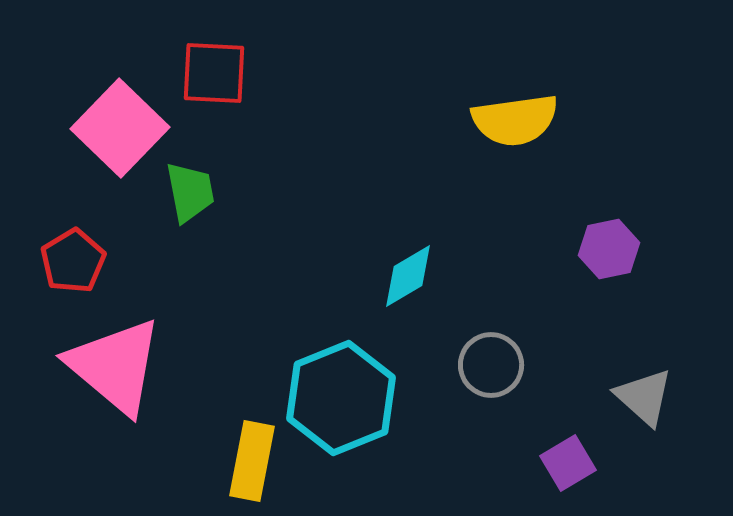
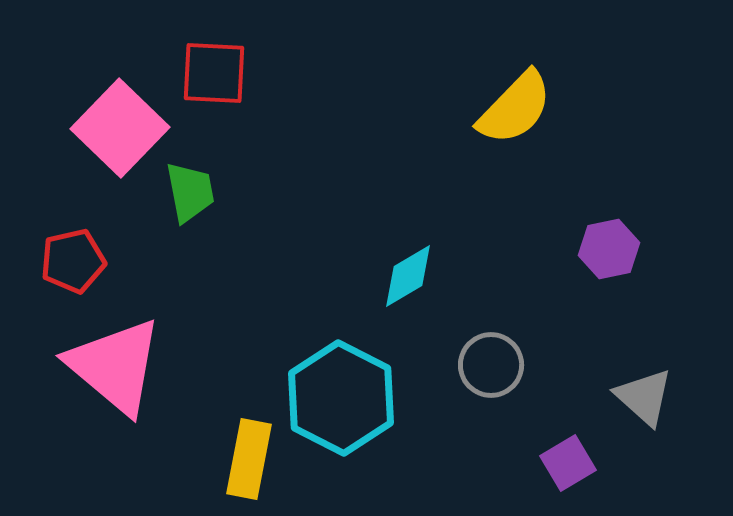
yellow semicircle: moved 12 px up; rotated 38 degrees counterclockwise
red pentagon: rotated 18 degrees clockwise
cyan hexagon: rotated 11 degrees counterclockwise
yellow rectangle: moved 3 px left, 2 px up
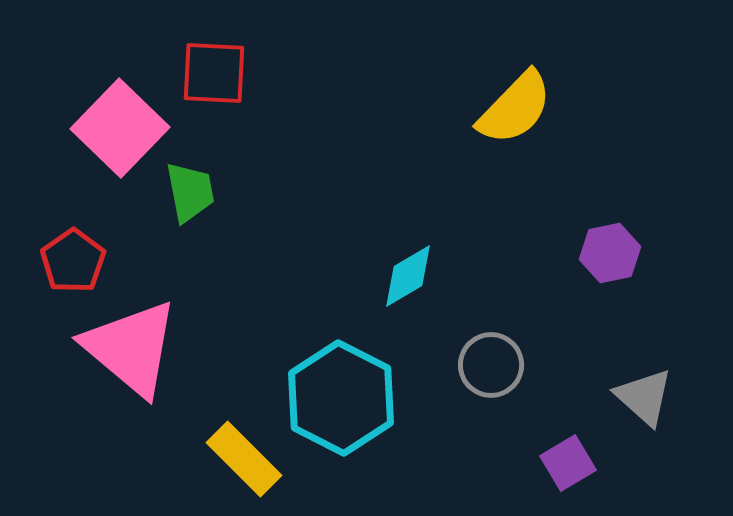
purple hexagon: moved 1 px right, 4 px down
red pentagon: rotated 22 degrees counterclockwise
pink triangle: moved 16 px right, 18 px up
yellow rectangle: moved 5 px left; rotated 56 degrees counterclockwise
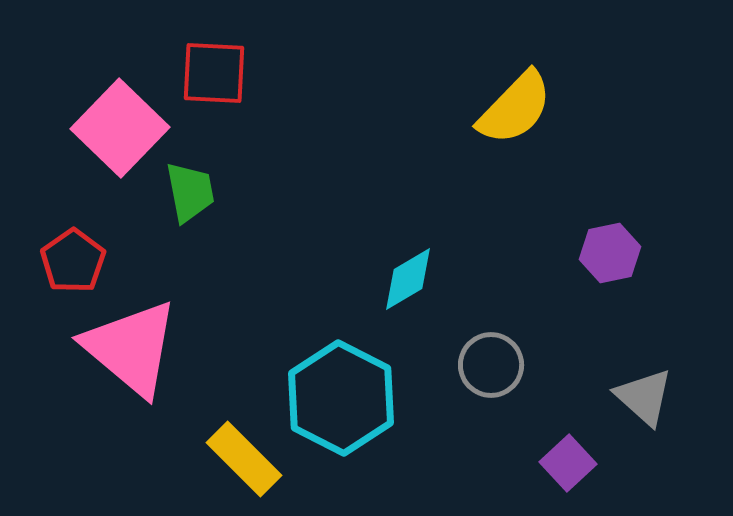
cyan diamond: moved 3 px down
purple square: rotated 12 degrees counterclockwise
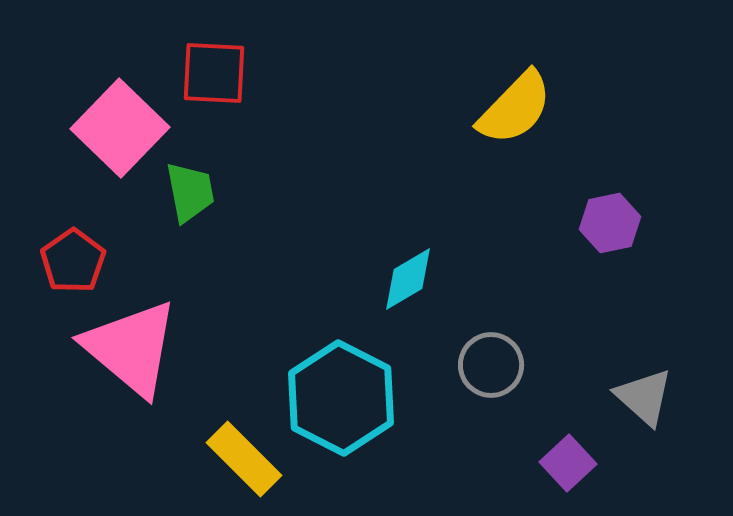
purple hexagon: moved 30 px up
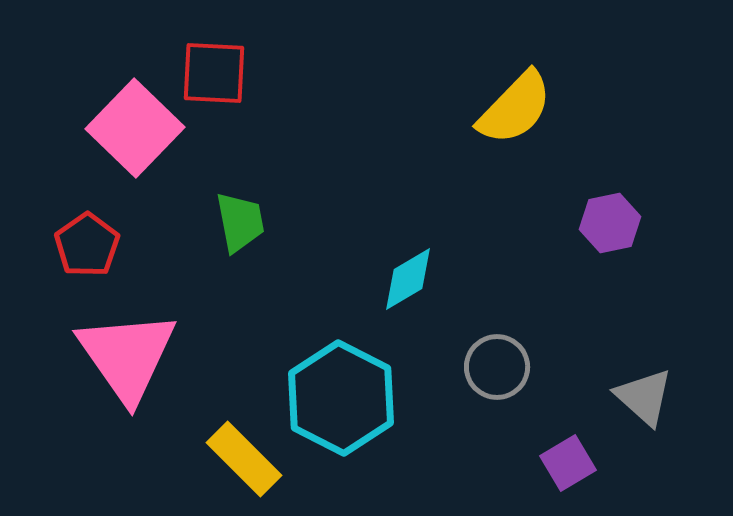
pink square: moved 15 px right
green trapezoid: moved 50 px right, 30 px down
red pentagon: moved 14 px right, 16 px up
pink triangle: moved 4 px left, 8 px down; rotated 15 degrees clockwise
gray circle: moved 6 px right, 2 px down
purple square: rotated 12 degrees clockwise
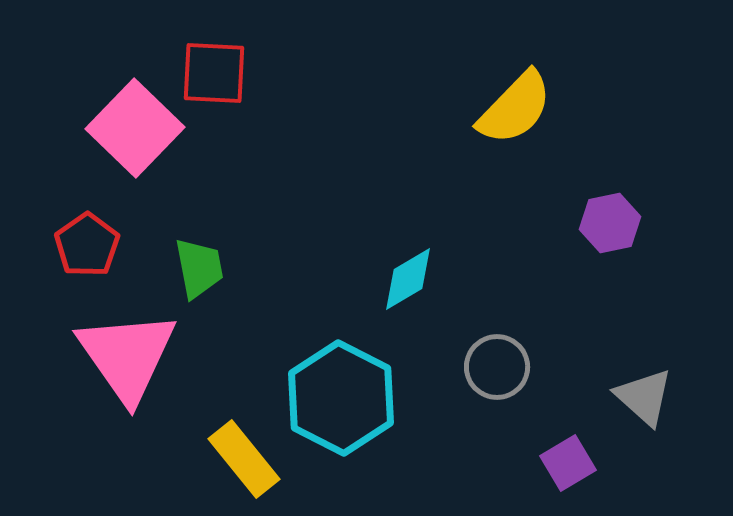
green trapezoid: moved 41 px left, 46 px down
yellow rectangle: rotated 6 degrees clockwise
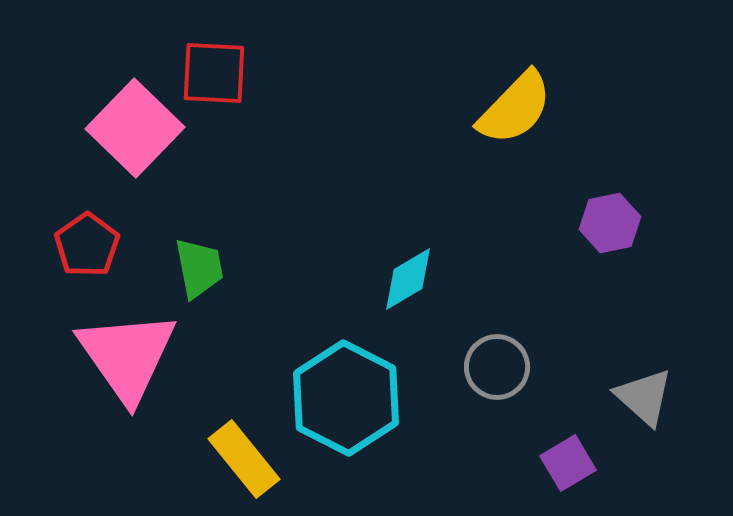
cyan hexagon: moved 5 px right
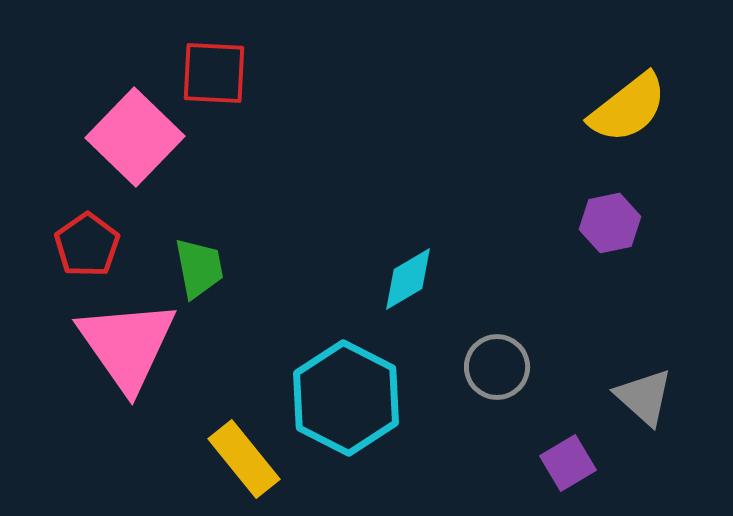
yellow semicircle: moved 113 px right; rotated 8 degrees clockwise
pink square: moved 9 px down
pink triangle: moved 11 px up
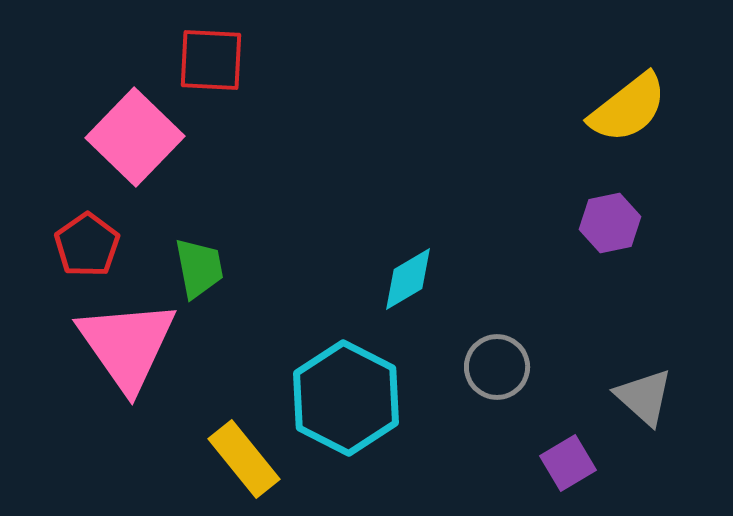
red square: moved 3 px left, 13 px up
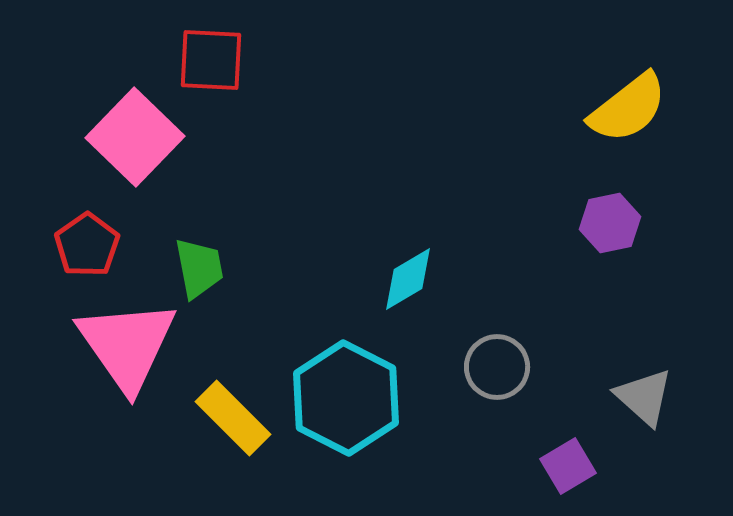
yellow rectangle: moved 11 px left, 41 px up; rotated 6 degrees counterclockwise
purple square: moved 3 px down
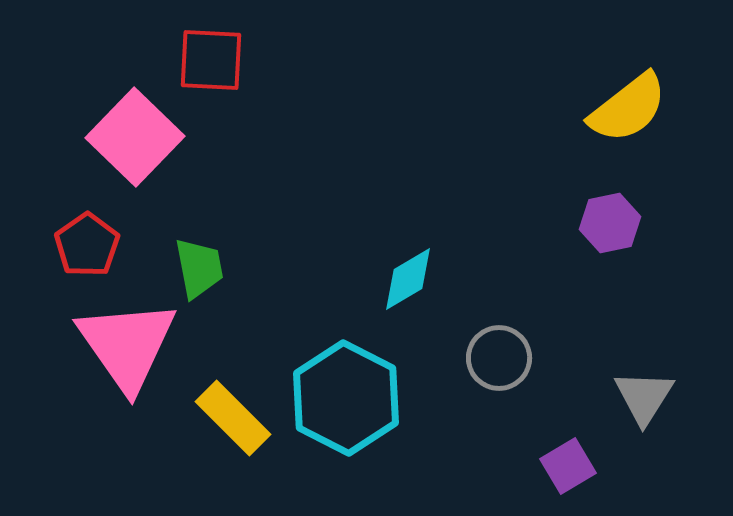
gray circle: moved 2 px right, 9 px up
gray triangle: rotated 20 degrees clockwise
